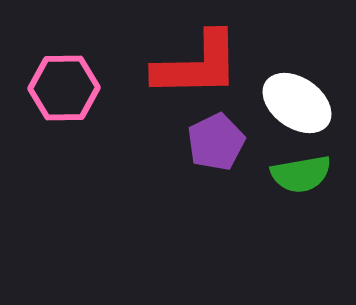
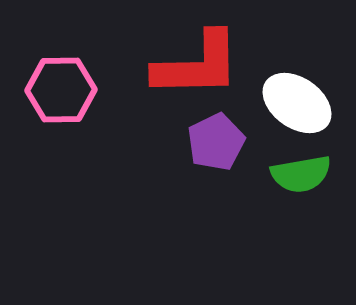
pink hexagon: moved 3 px left, 2 px down
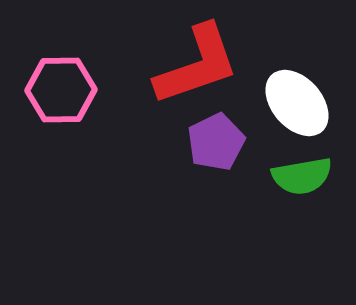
red L-shape: rotated 18 degrees counterclockwise
white ellipse: rotated 14 degrees clockwise
green semicircle: moved 1 px right, 2 px down
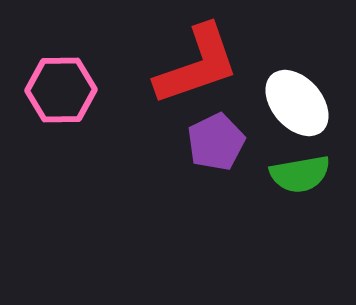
green semicircle: moved 2 px left, 2 px up
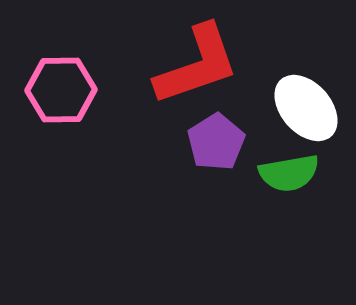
white ellipse: moved 9 px right, 5 px down
purple pentagon: rotated 6 degrees counterclockwise
green semicircle: moved 11 px left, 1 px up
